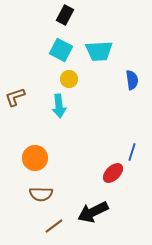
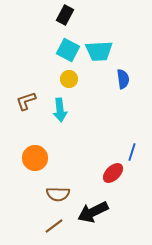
cyan square: moved 7 px right
blue semicircle: moved 9 px left, 1 px up
brown L-shape: moved 11 px right, 4 px down
cyan arrow: moved 1 px right, 4 px down
brown semicircle: moved 17 px right
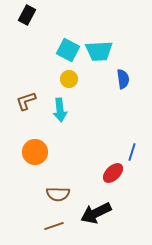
black rectangle: moved 38 px left
orange circle: moved 6 px up
black arrow: moved 3 px right, 1 px down
brown line: rotated 18 degrees clockwise
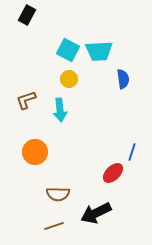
brown L-shape: moved 1 px up
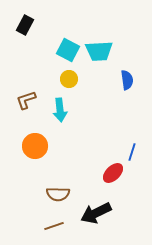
black rectangle: moved 2 px left, 10 px down
blue semicircle: moved 4 px right, 1 px down
orange circle: moved 6 px up
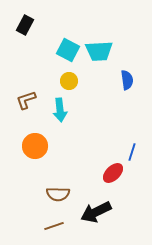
yellow circle: moved 2 px down
black arrow: moved 1 px up
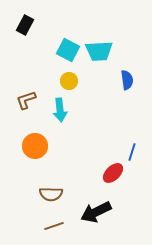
brown semicircle: moved 7 px left
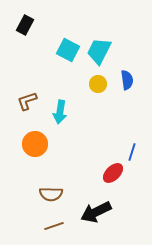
cyan trapezoid: rotated 120 degrees clockwise
yellow circle: moved 29 px right, 3 px down
brown L-shape: moved 1 px right, 1 px down
cyan arrow: moved 2 px down; rotated 15 degrees clockwise
orange circle: moved 2 px up
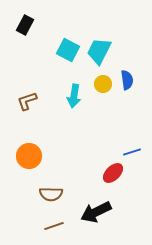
yellow circle: moved 5 px right
cyan arrow: moved 14 px right, 16 px up
orange circle: moved 6 px left, 12 px down
blue line: rotated 54 degrees clockwise
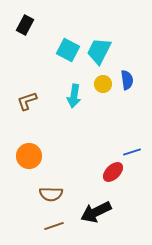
red ellipse: moved 1 px up
